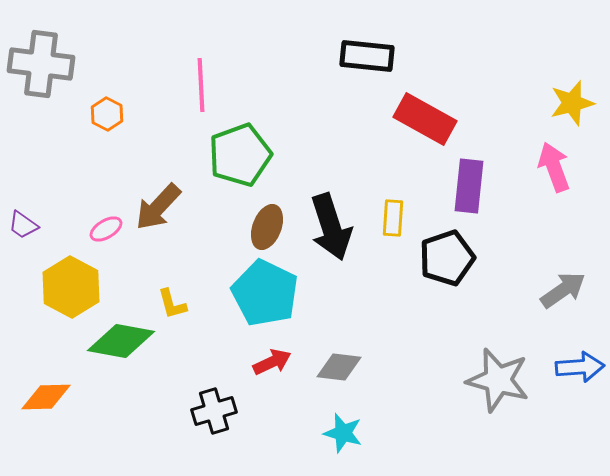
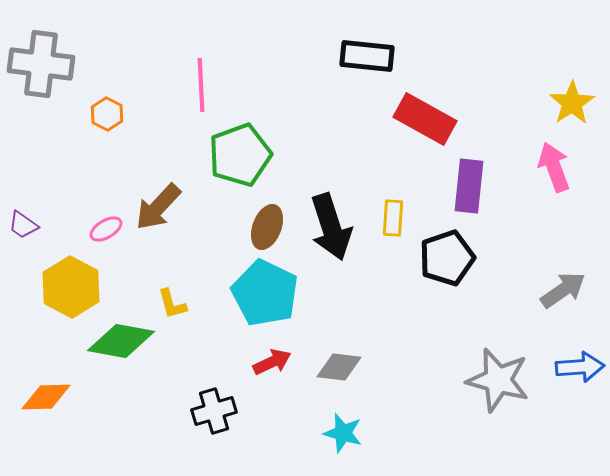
yellow star: rotated 18 degrees counterclockwise
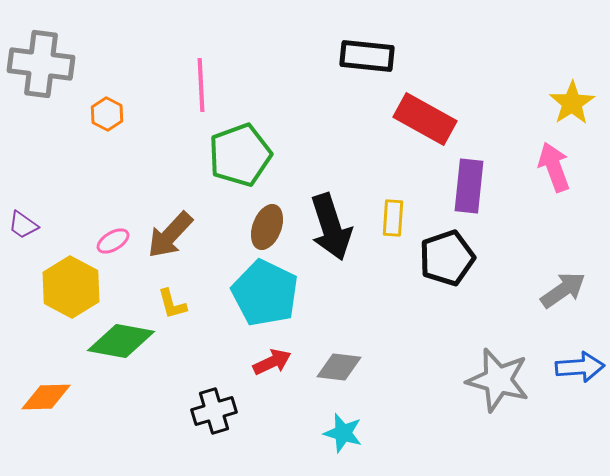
brown arrow: moved 12 px right, 28 px down
pink ellipse: moved 7 px right, 12 px down
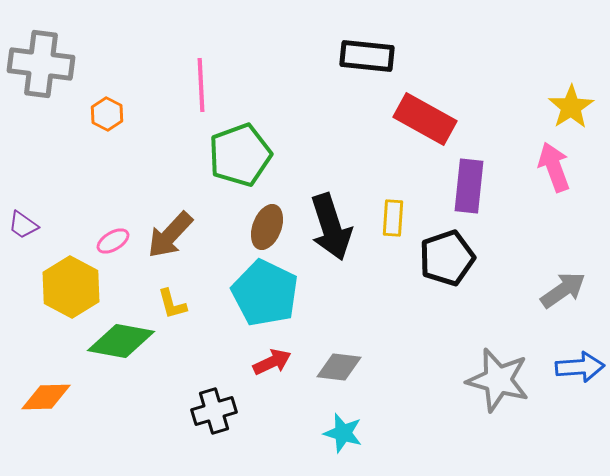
yellow star: moved 1 px left, 4 px down
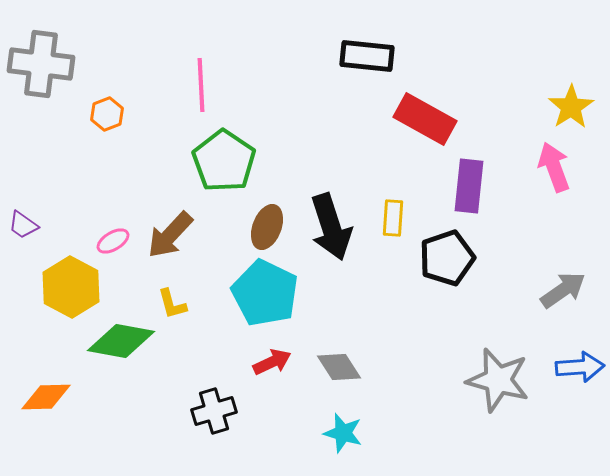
orange hexagon: rotated 12 degrees clockwise
green pentagon: moved 16 px left, 6 px down; rotated 18 degrees counterclockwise
gray diamond: rotated 51 degrees clockwise
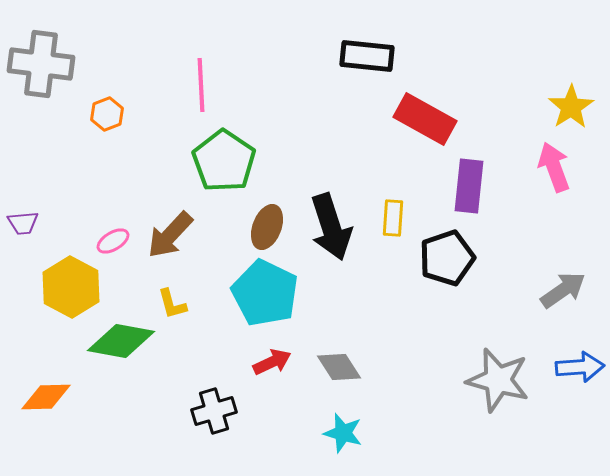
purple trapezoid: moved 2 px up; rotated 40 degrees counterclockwise
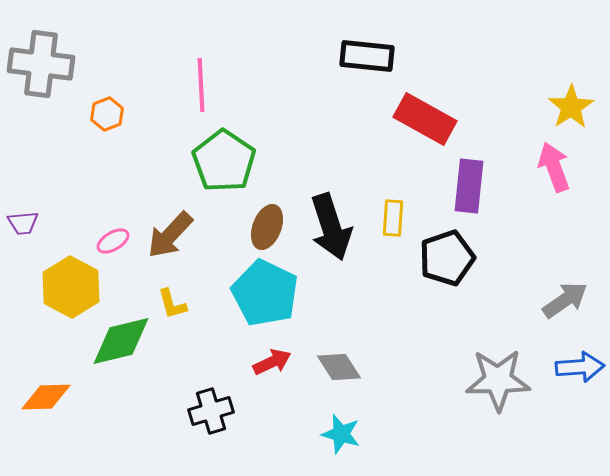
gray arrow: moved 2 px right, 10 px down
green diamond: rotated 24 degrees counterclockwise
gray star: rotated 16 degrees counterclockwise
black cross: moved 3 px left
cyan star: moved 2 px left, 1 px down
